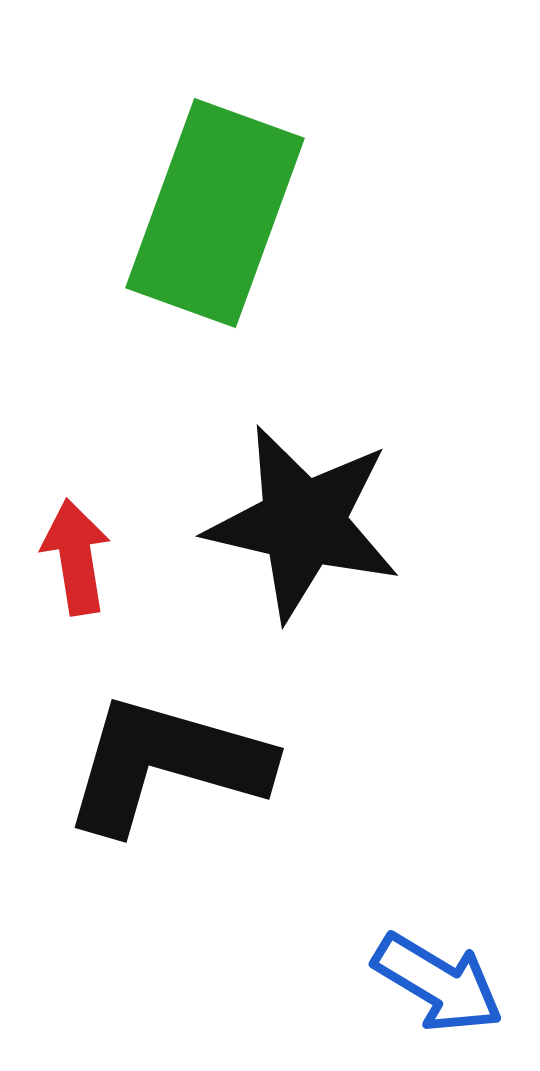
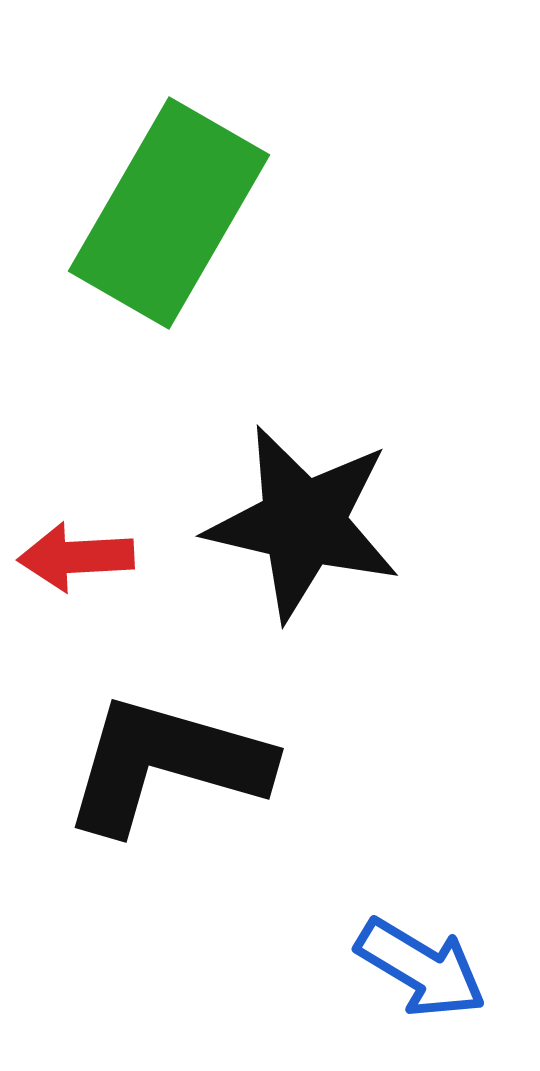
green rectangle: moved 46 px left; rotated 10 degrees clockwise
red arrow: rotated 84 degrees counterclockwise
blue arrow: moved 17 px left, 15 px up
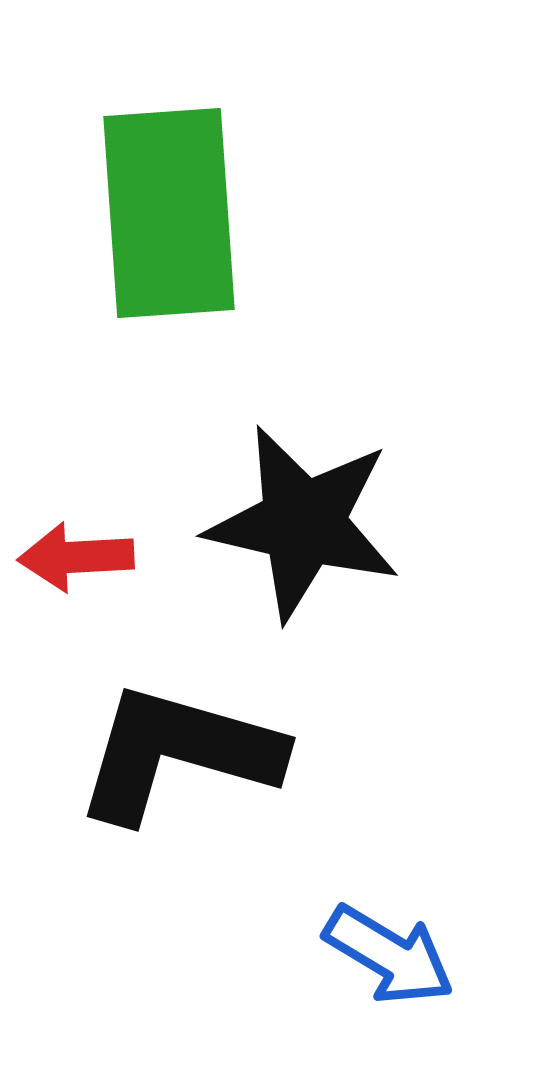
green rectangle: rotated 34 degrees counterclockwise
black L-shape: moved 12 px right, 11 px up
blue arrow: moved 32 px left, 13 px up
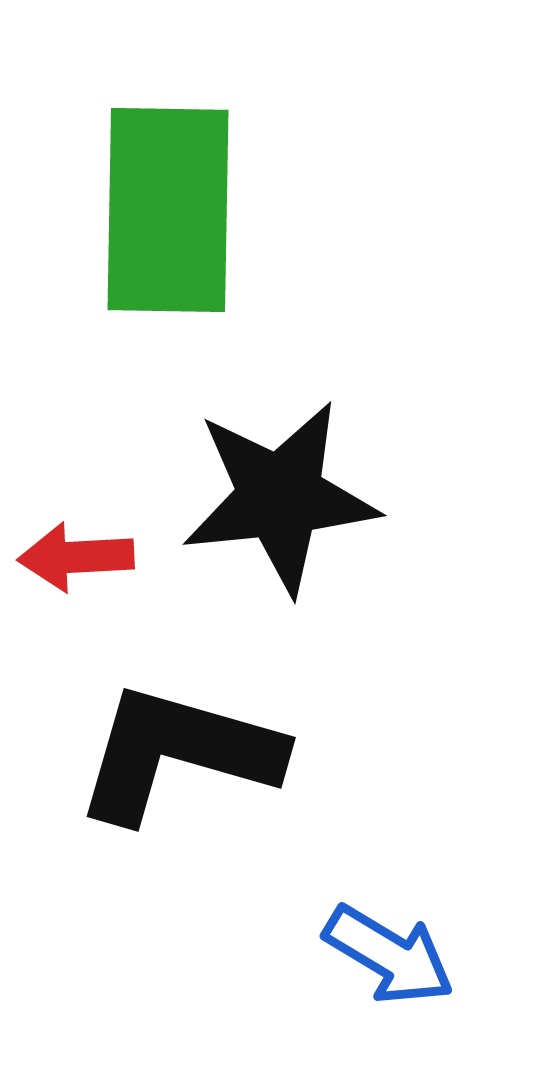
green rectangle: moved 1 px left, 3 px up; rotated 5 degrees clockwise
black star: moved 23 px left, 26 px up; rotated 19 degrees counterclockwise
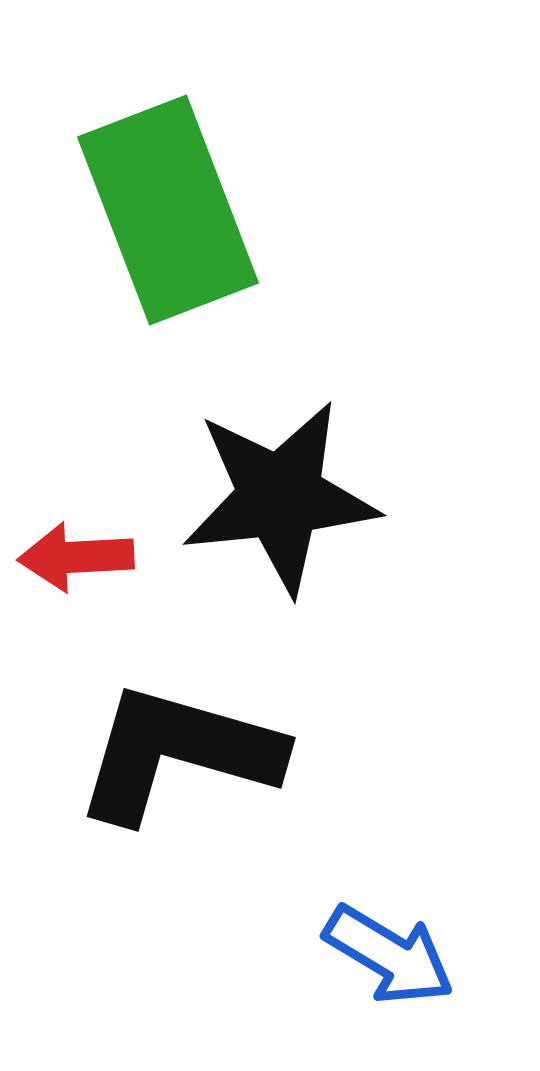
green rectangle: rotated 22 degrees counterclockwise
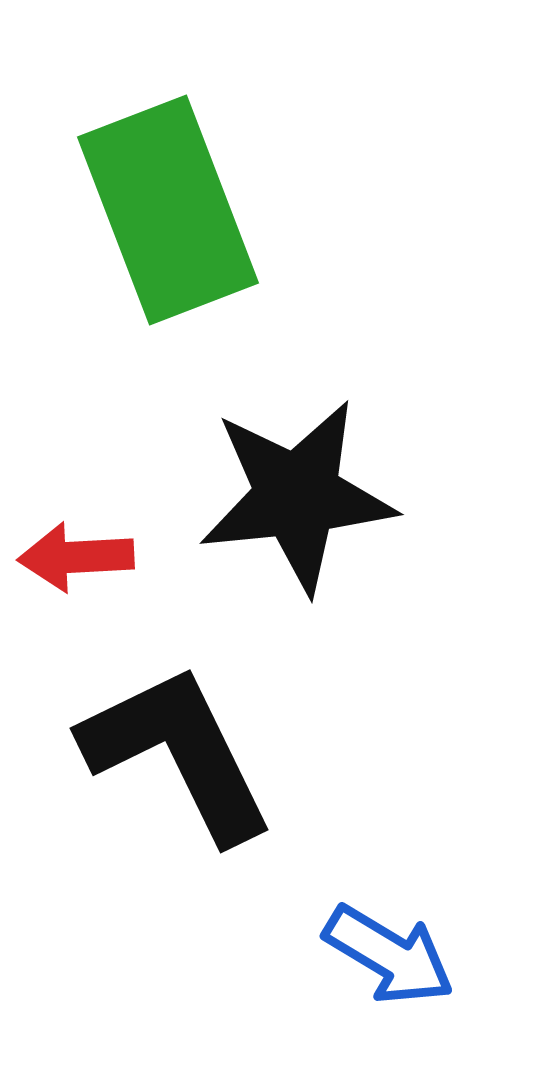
black star: moved 17 px right, 1 px up
black L-shape: rotated 48 degrees clockwise
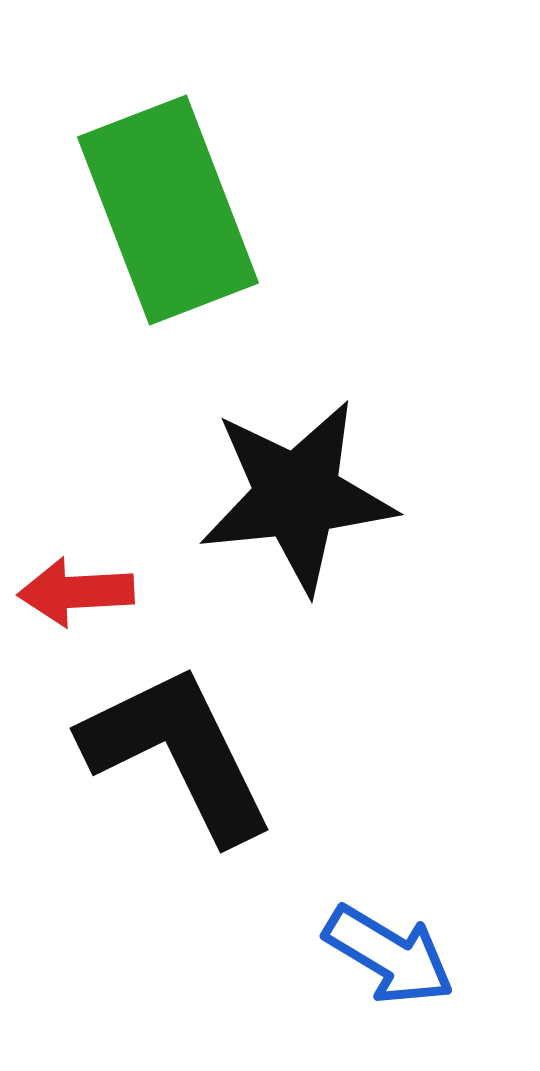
red arrow: moved 35 px down
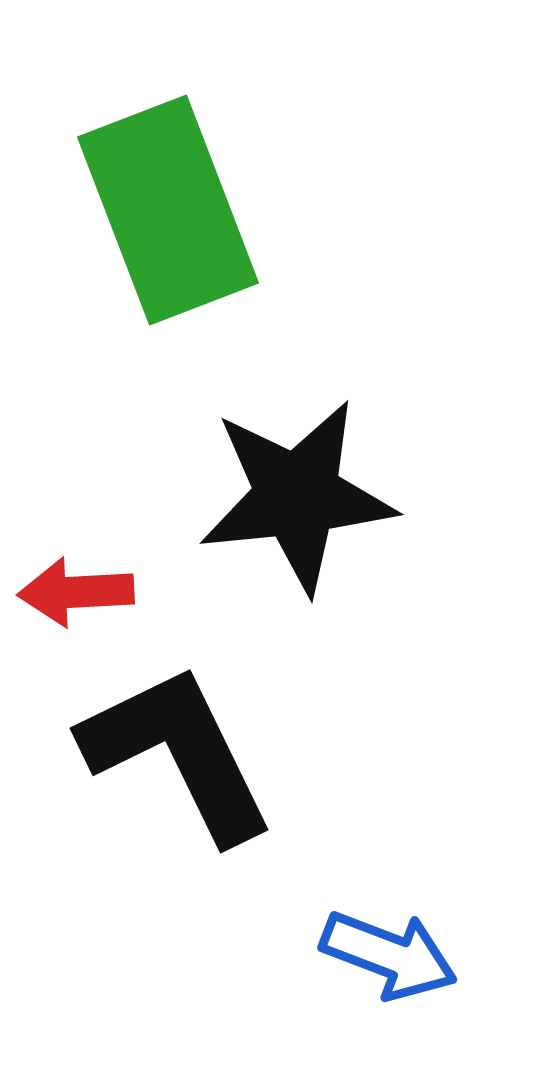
blue arrow: rotated 10 degrees counterclockwise
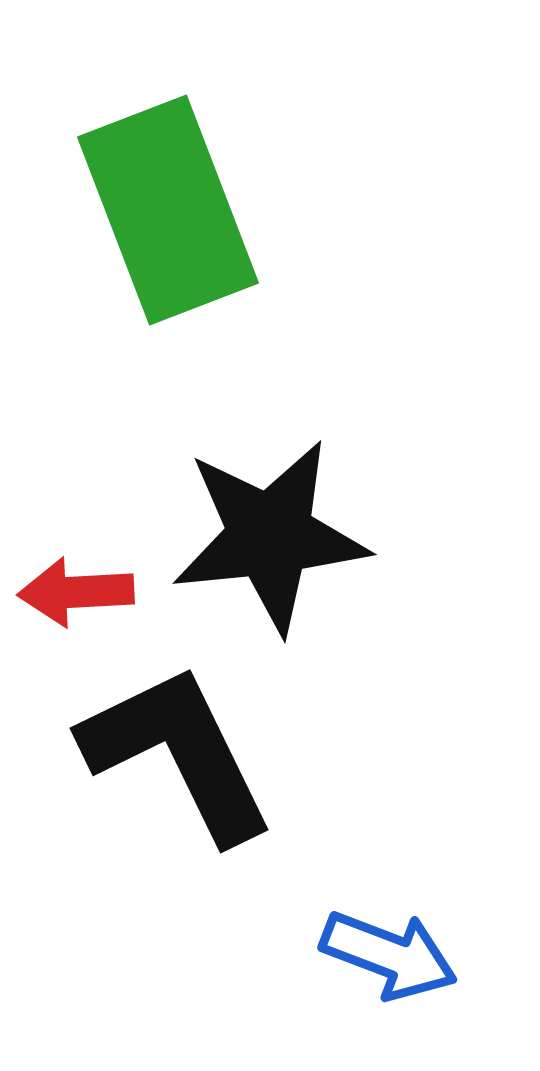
black star: moved 27 px left, 40 px down
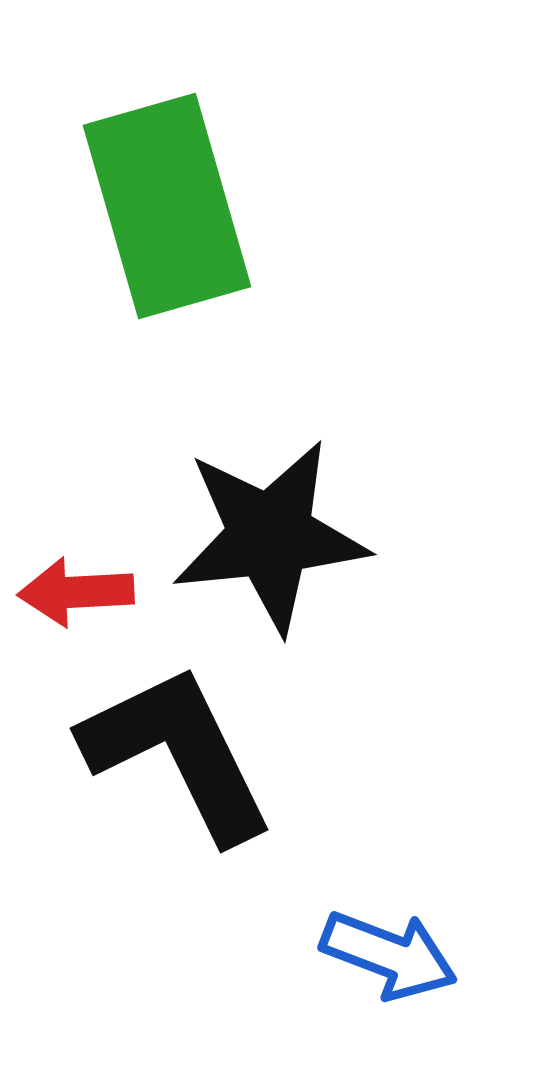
green rectangle: moved 1 px left, 4 px up; rotated 5 degrees clockwise
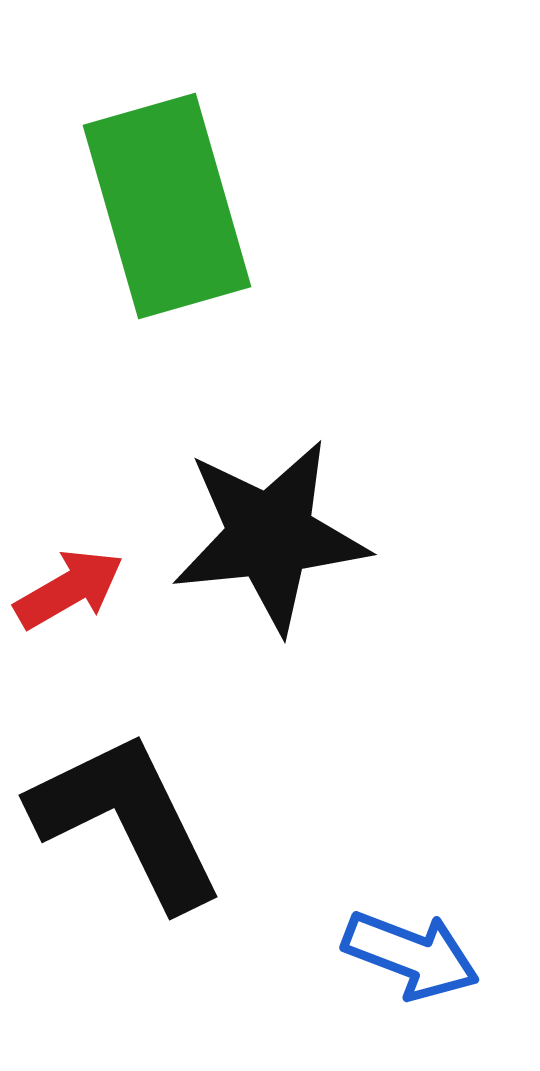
red arrow: moved 7 px left, 3 px up; rotated 153 degrees clockwise
black L-shape: moved 51 px left, 67 px down
blue arrow: moved 22 px right
